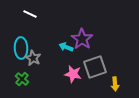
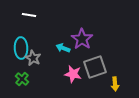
white line: moved 1 px left, 1 px down; rotated 16 degrees counterclockwise
cyan arrow: moved 3 px left, 1 px down
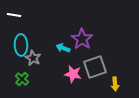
white line: moved 15 px left
cyan ellipse: moved 3 px up
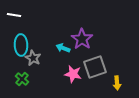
yellow arrow: moved 2 px right, 1 px up
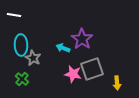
gray square: moved 3 px left, 2 px down
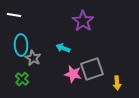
purple star: moved 1 px right, 18 px up
